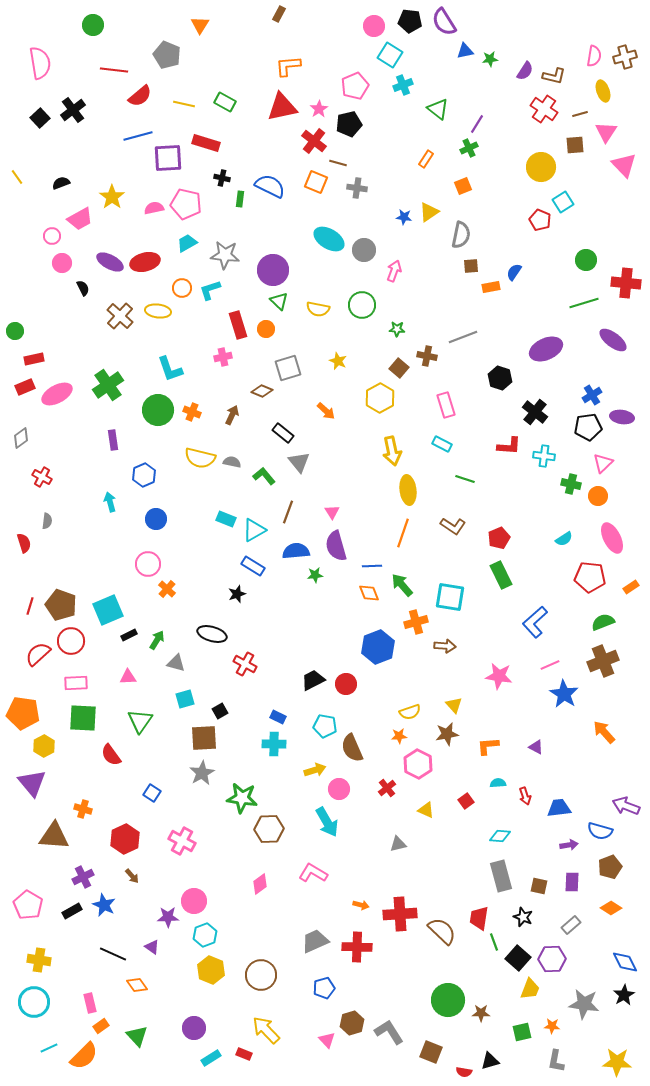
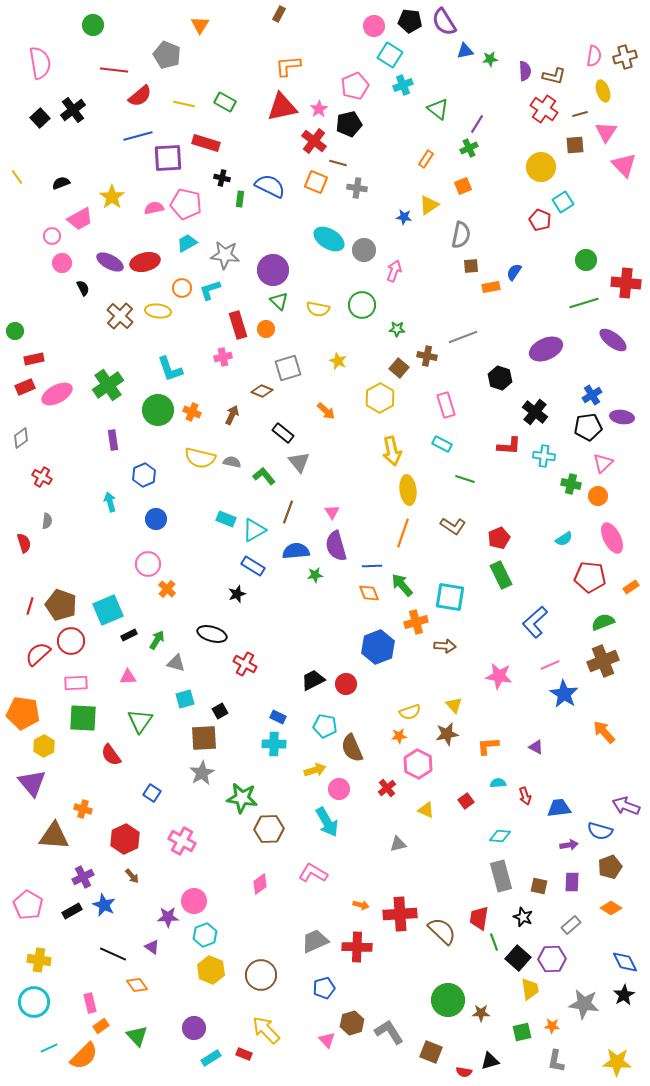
purple semicircle at (525, 71): rotated 36 degrees counterclockwise
yellow triangle at (429, 212): moved 7 px up
yellow trapezoid at (530, 989): rotated 30 degrees counterclockwise
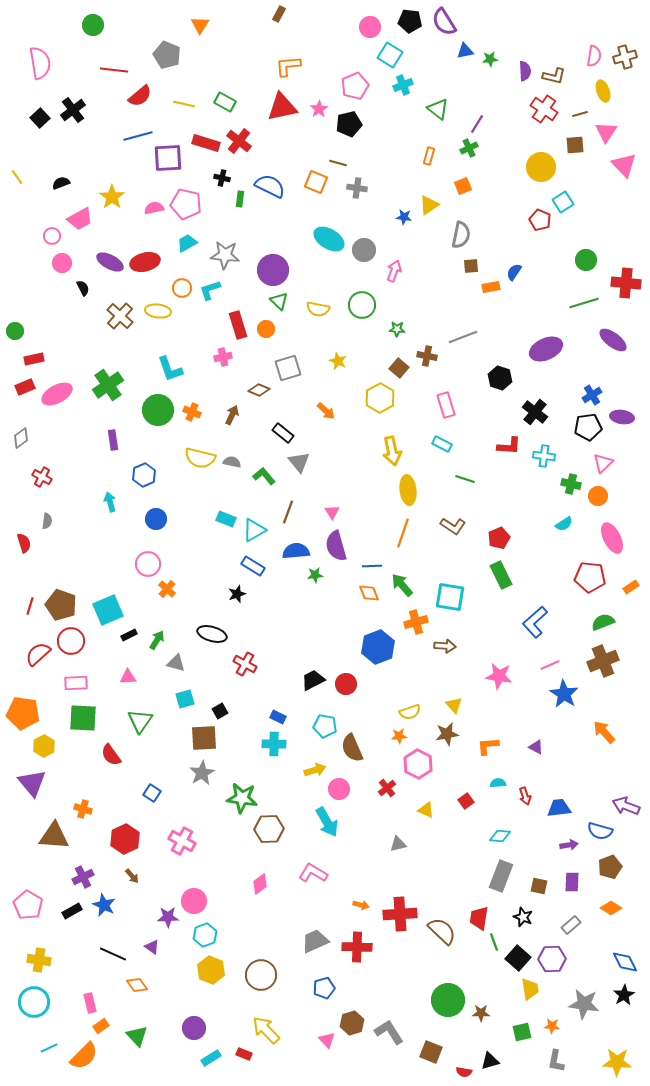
pink circle at (374, 26): moved 4 px left, 1 px down
red cross at (314, 141): moved 75 px left
orange rectangle at (426, 159): moved 3 px right, 3 px up; rotated 18 degrees counterclockwise
brown diamond at (262, 391): moved 3 px left, 1 px up
cyan semicircle at (564, 539): moved 15 px up
gray rectangle at (501, 876): rotated 36 degrees clockwise
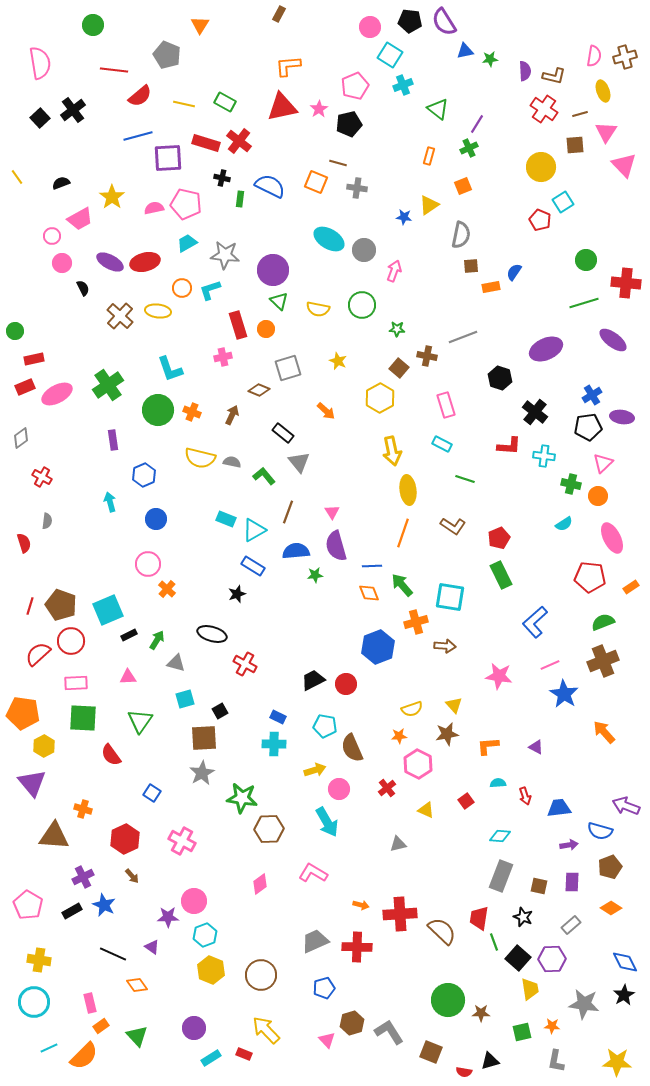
yellow semicircle at (410, 712): moved 2 px right, 3 px up
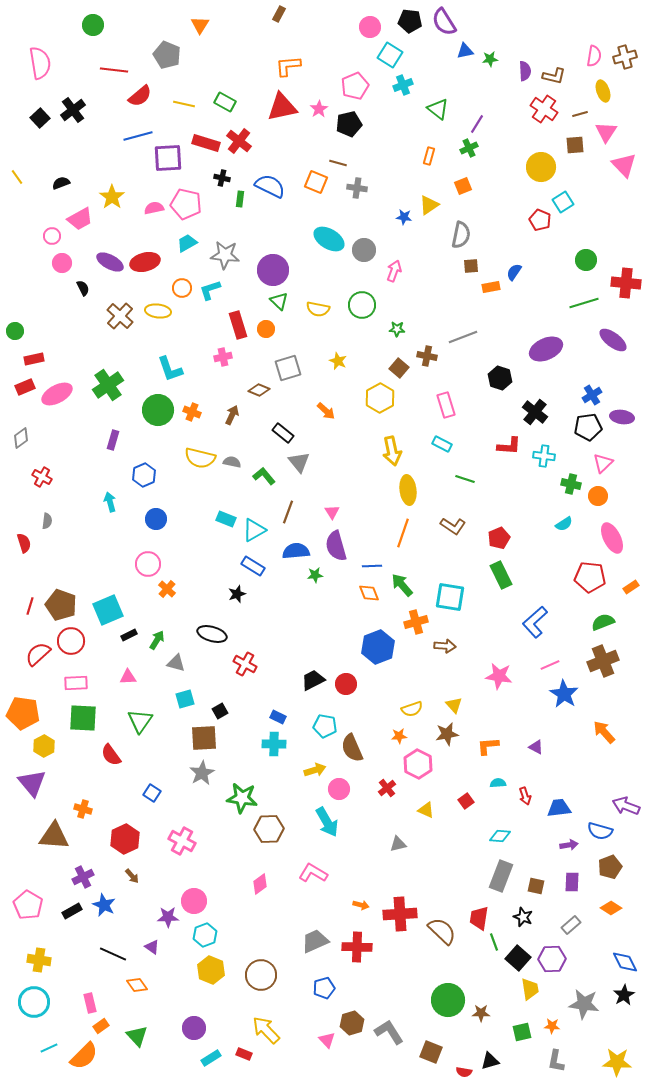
purple rectangle at (113, 440): rotated 24 degrees clockwise
brown square at (539, 886): moved 3 px left
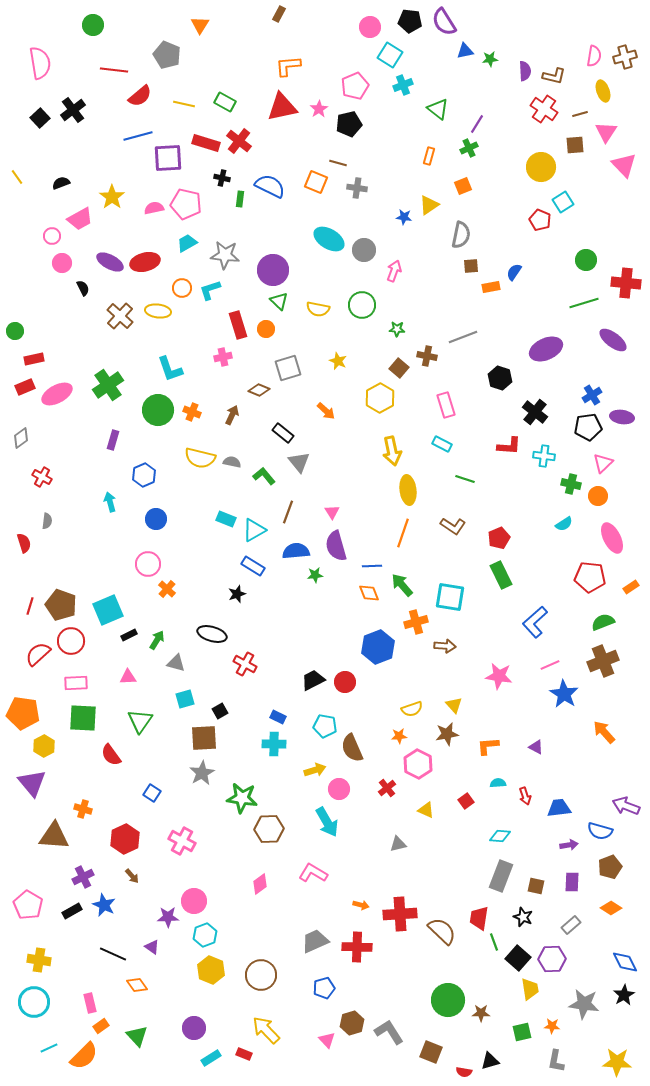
red circle at (346, 684): moved 1 px left, 2 px up
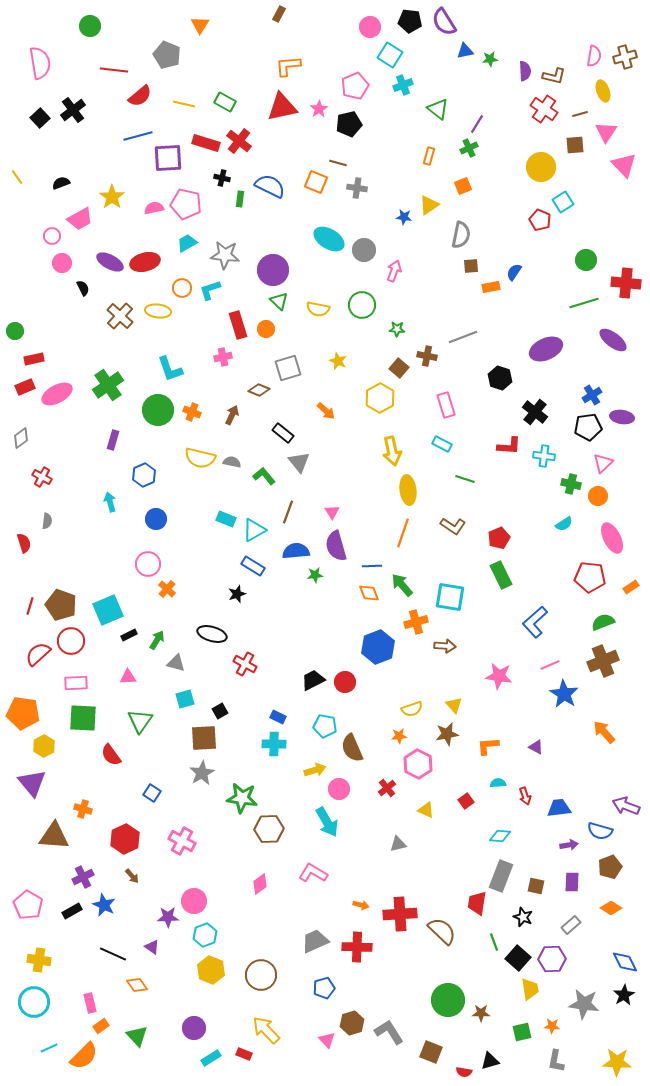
green circle at (93, 25): moved 3 px left, 1 px down
red trapezoid at (479, 918): moved 2 px left, 15 px up
